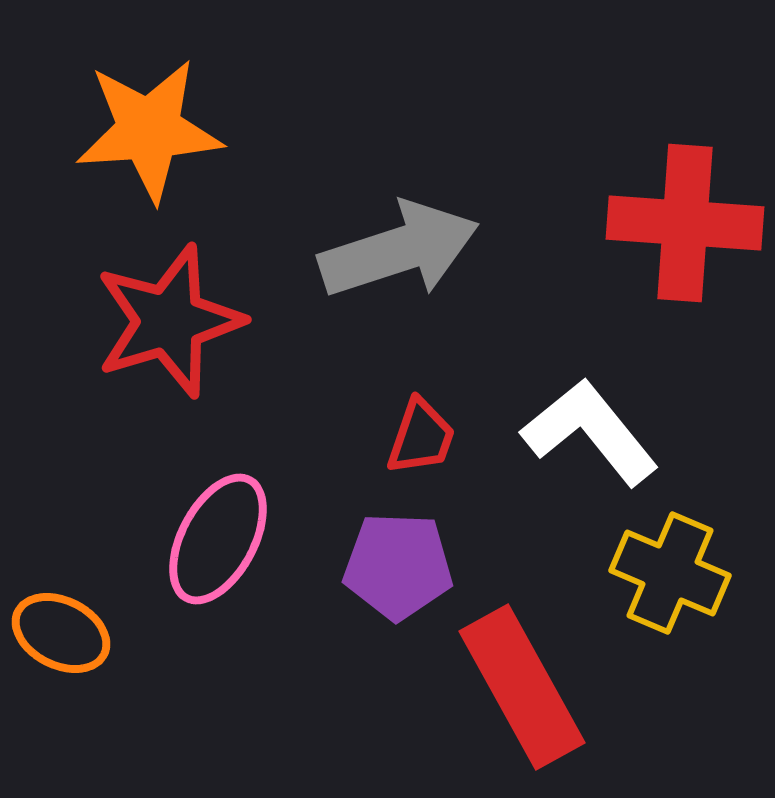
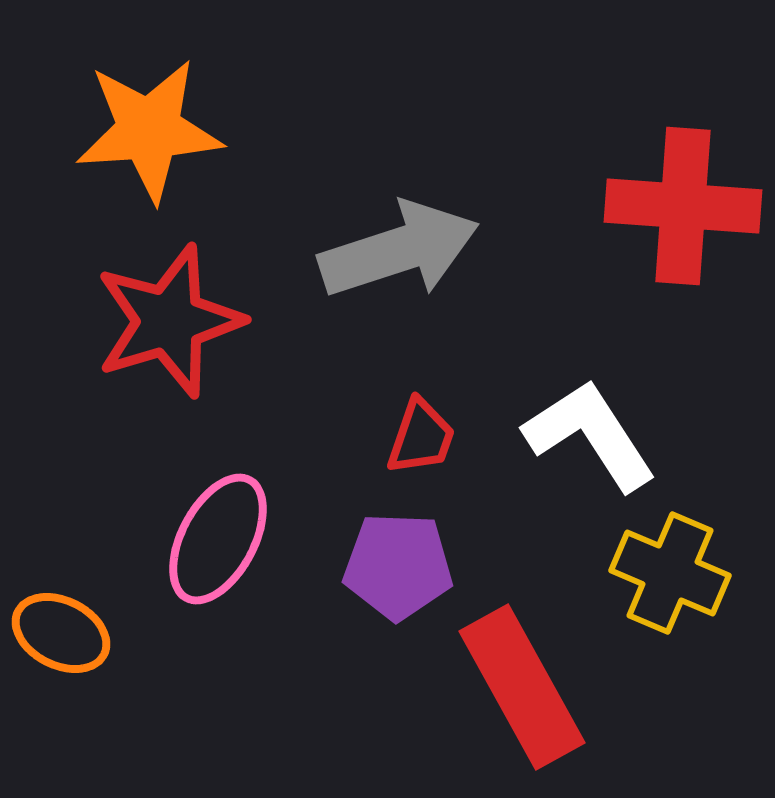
red cross: moved 2 px left, 17 px up
white L-shape: moved 3 px down; rotated 6 degrees clockwise
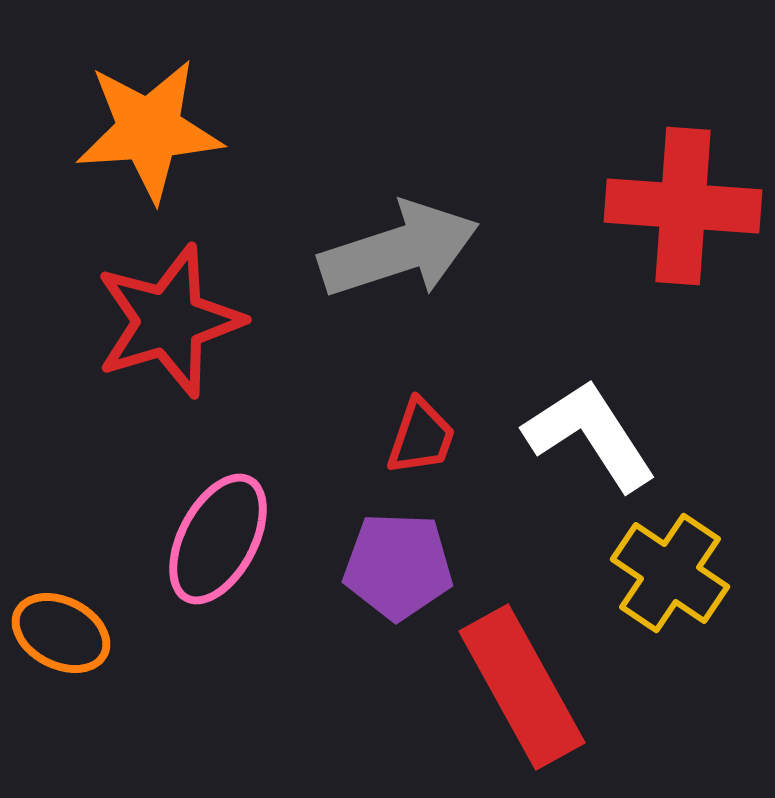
yellow cross: rotated 11 degrees clockwise
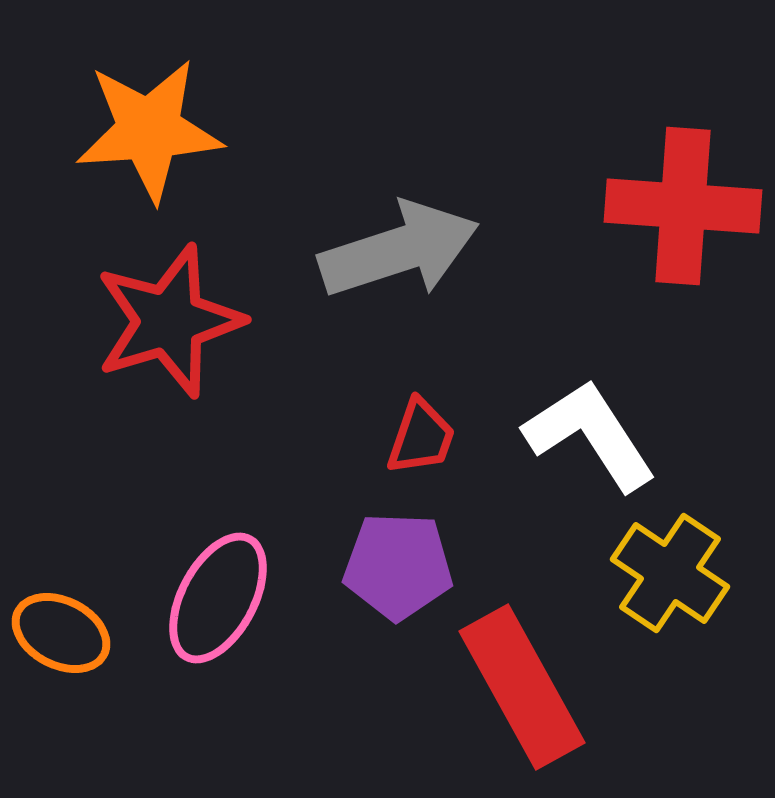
pink ellipse: moved 59 px down
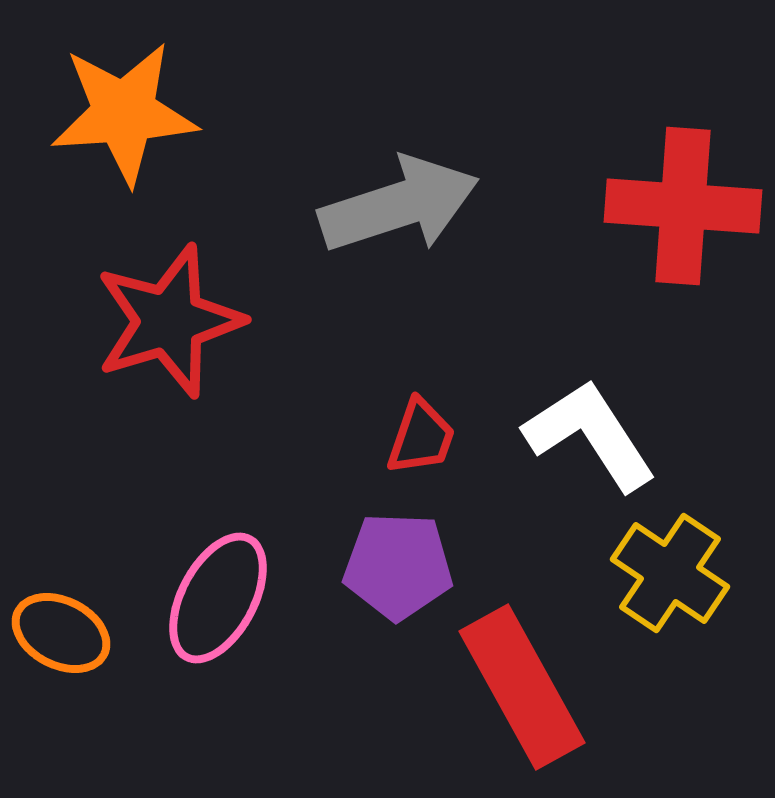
orange star: moved 25 px left, 17 px up
gray arrow: moved 45 px up
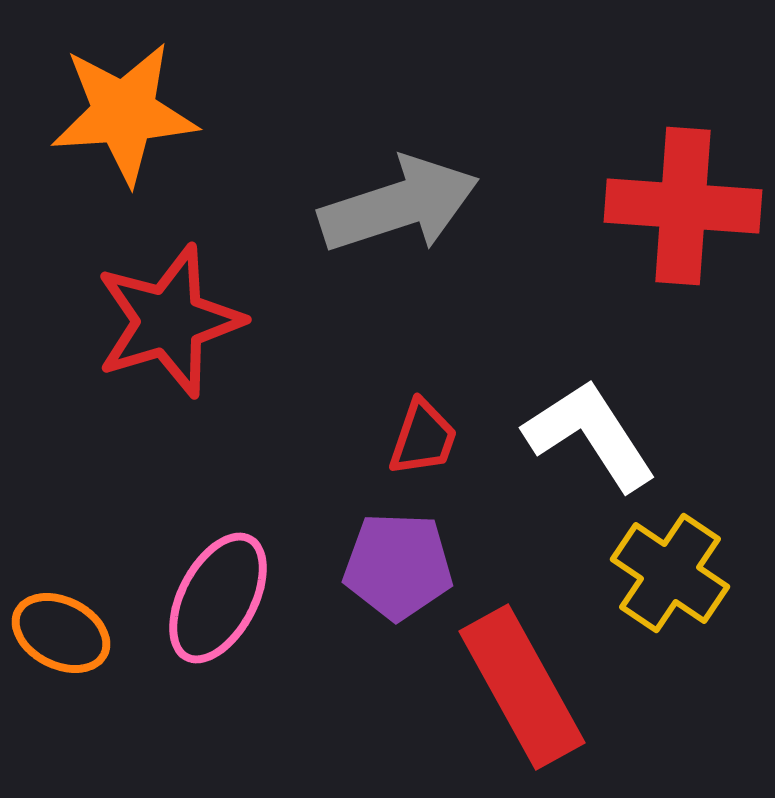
red trapezoid: moved 2 px right, 1 px down
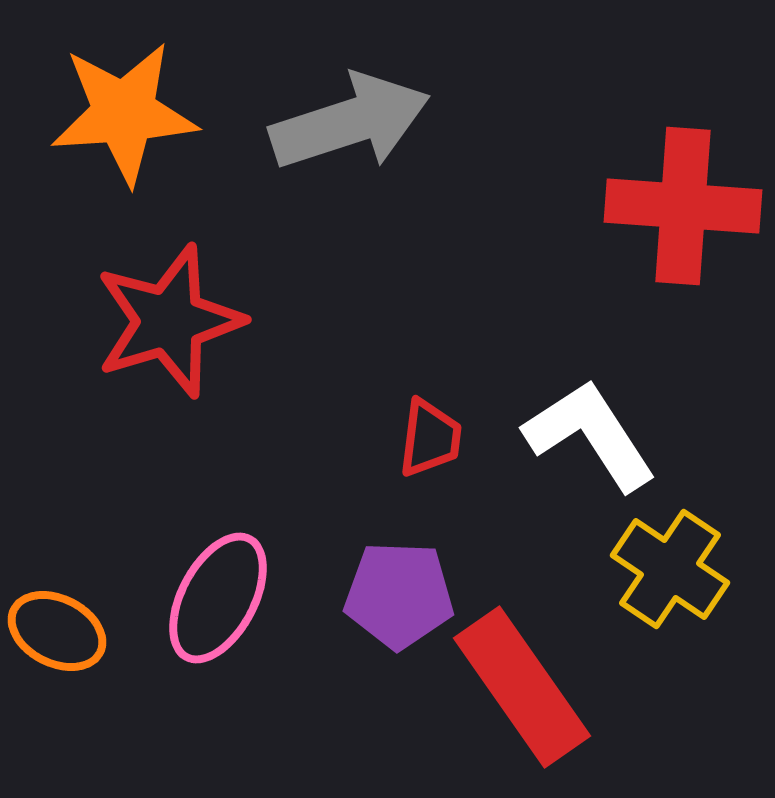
gray arrow: moved 49 px left, 83 px up
red trapezoid: moved 7 px right; rotated 12 degrees counterclockwise
purple pentagon: moved 1 px right, 29 px down
yellow cross: moved 4 px up
orange ellipse: moved 4 px left, 2 px up
red rectangle: rotated 6 degrees counterclockwise
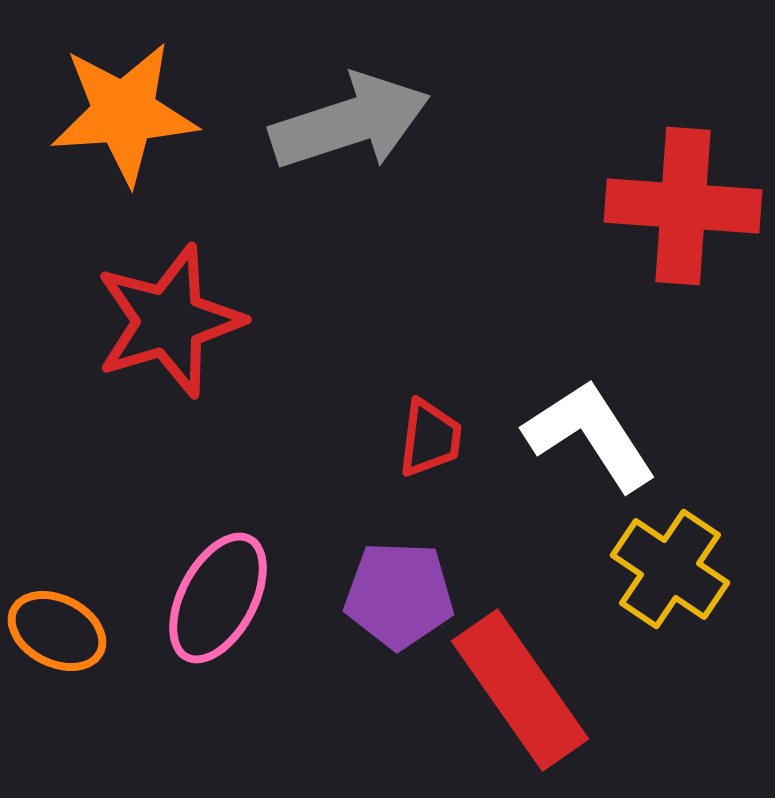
red rectangle: moved 2 px left, 3 px down
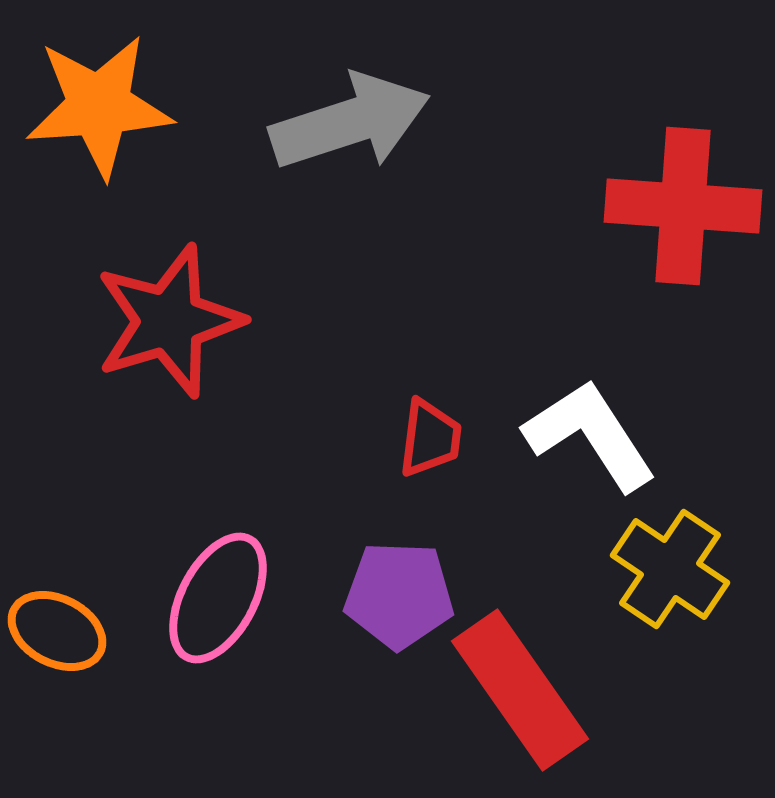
orange star: moved 25 px left, 7 px up
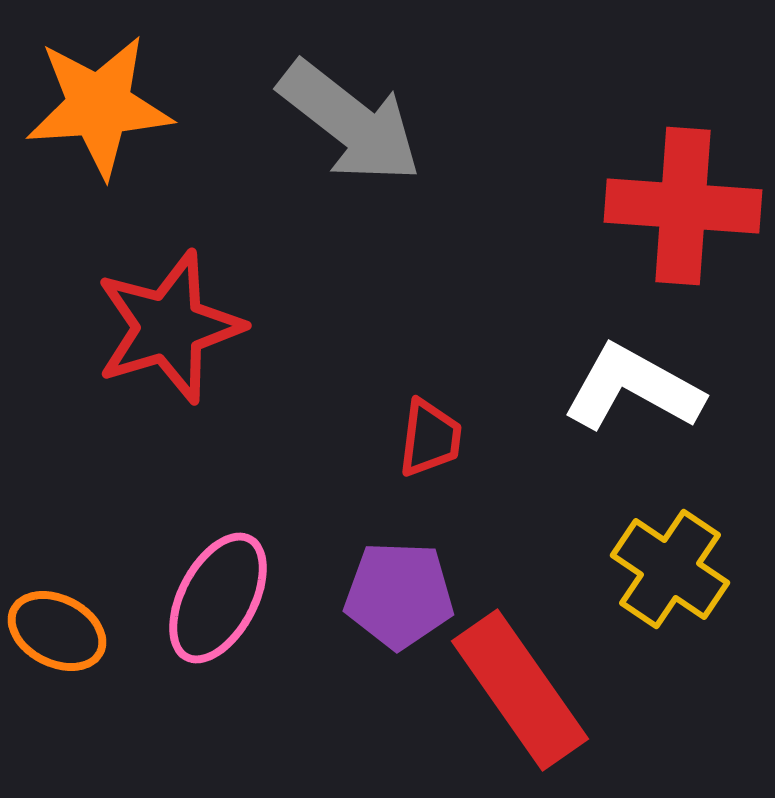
gray arrow: rotated 56 degrees clockwise
red star: moved 6 px down
white L-shape: moved 43 px right, 47 px up; rotated 28 degrees counterclockwise
